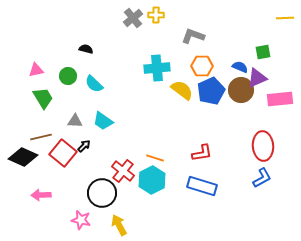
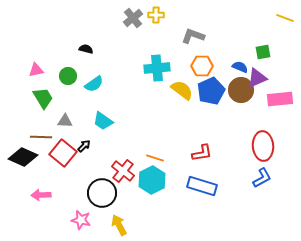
yellow line: rotated 24 degrees clockwise
cyan semicircle: rotated 78 degrees counterclockwise
gray triangle: moved 10 px left
brown line: rotated 15 degrees clockwise
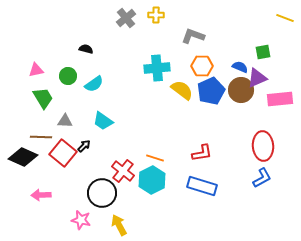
gray cross: moved 7 px left
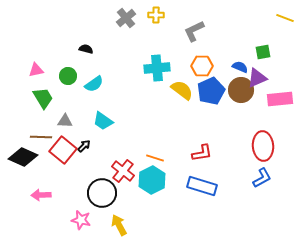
gray L-shape: moved 1 px right, 5 px up; rotated 45 degrees counterclockwise
red square: moved 3 px up
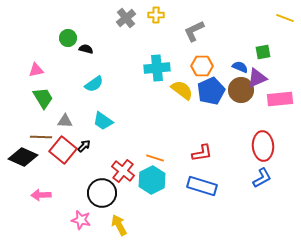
green circle: moved 38 px up
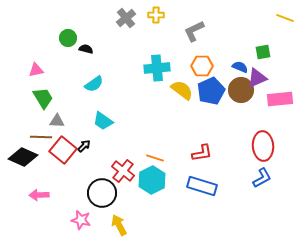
gray triangle: moved 8 px left
pink arrow: moved 2 px left
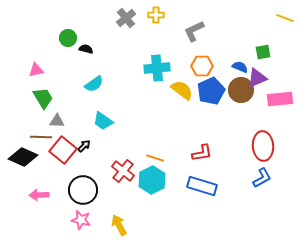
black circle: moved 19 px left, 3 px up
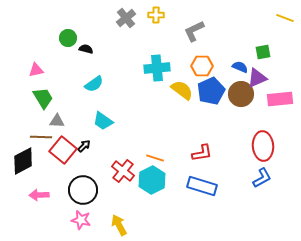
brown circle: moved 4 px down
black diamond: moved 4 px down; rotated 52 degrees counterclockwise
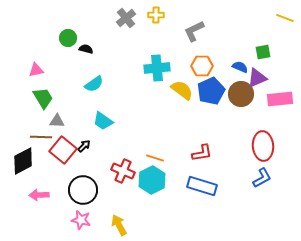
red cross: rotated 15 degrees counterclockwise
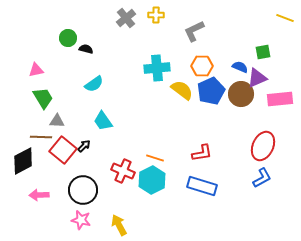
cyan trapezoid: rotated 20 degrees clockwise
red ellipse: rotated 28 degrees clockwise
